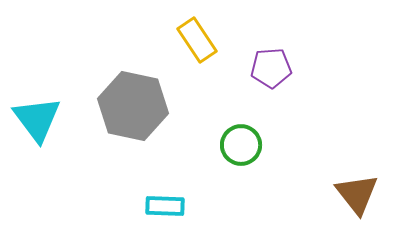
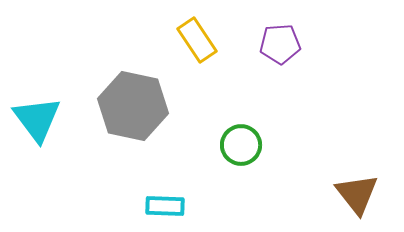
purple pentagon: moved 9 px right, 24 px up
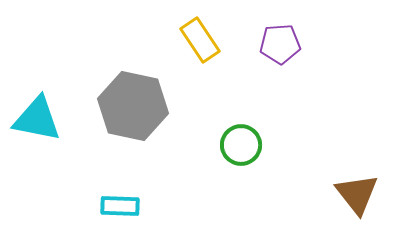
yellow rectangle: moved 3 px right
cyan triangle: rotated 42 degrees counterclockwise
cyan rectangle: moved 45 px left
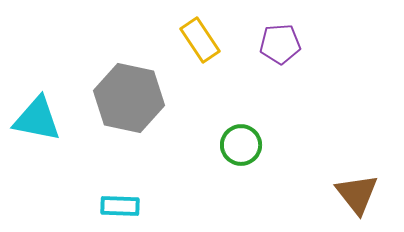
gray hexagon: moved 4 px left, 8 px up
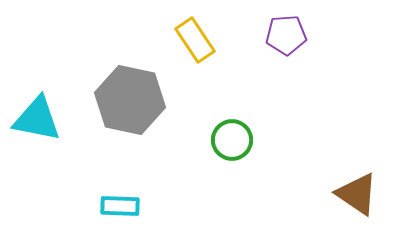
yellow rectangle: moved 5 px left
purple pentagon: moved 6 px right, 9 px up
gray hexagon: moved 1 px right, 2 px down
green circle: moved 9 px left, 5 px up
brown triangle: rotated 18 degrees counterclockwise
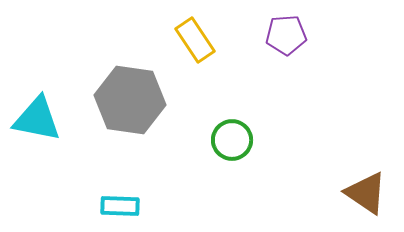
gray hexagon: rotated 4 degrees counterclockwise
brown triangle: moved 9 px right, 1 px up
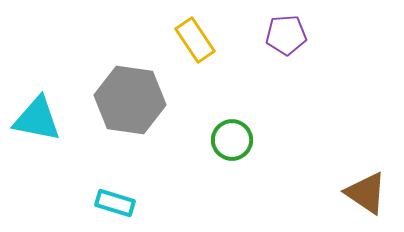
cyan rectangle: moved 5 px left, 3 px up; rotated 15 degrees clockwise
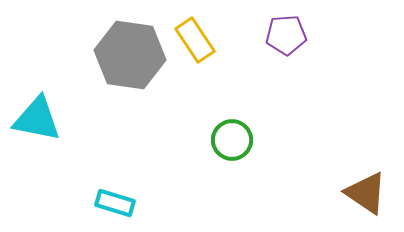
gray hexagon: moved 45 px up
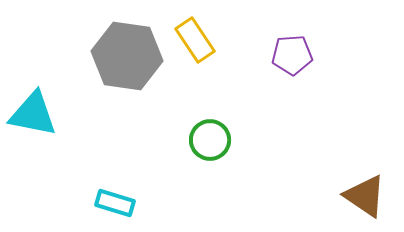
purple pentagon: moved 6 px right, 20 px down
gray hexagon: moved 3 px left, 1 px down
cyan triangle: moved 4 px left, 5 px up
green circle: moved 22 px left
brown triangle: moved 1 px left, 3 px down
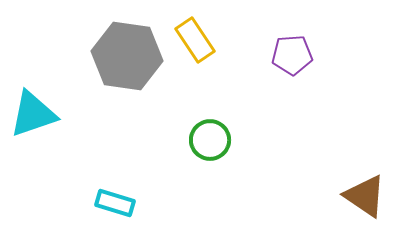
cyan triangle: rotated 30 degrees counterclockwise
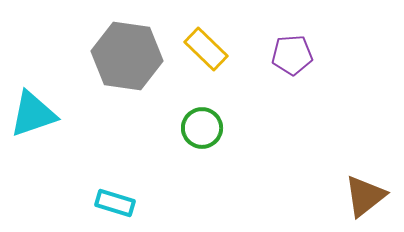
yellow rectangle: moved 11 px right, 9 px down; rotated 12 degrees counterclockwise
green circle: moved 8 px left, 12 px up
brown triangle: rotated 48 degrees clockwise
